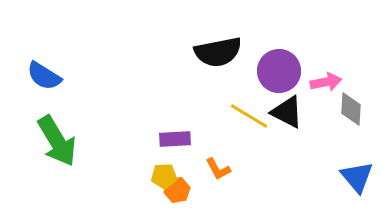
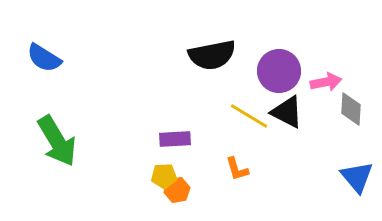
black semicircle: moved 6 px left, 3 px down
blue semicircle: moved 18 px up
orange L-shape: moved 19 px right; rotated 12 degrees clockwise
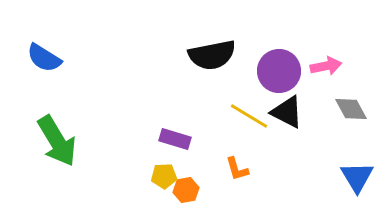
pink arrow: moved 16 px up
gray diamond: rotated 32 degrees counterclockwise
purple rectangle: rotated 20 degrees clockwise
blue triangle: rotated 9 degrees clockwise
orange hexagon: moved 9 px right
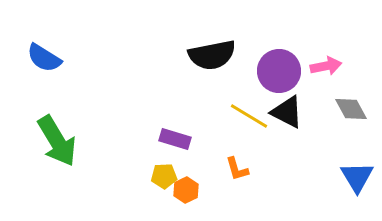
orange hexagon: rotated 15 degrees counterclockwise
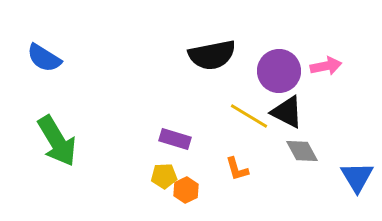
gray diamond: moved 49 px left, 42 px down
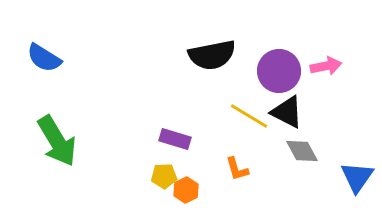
blue triangle: rotated 6 degrees clockwise
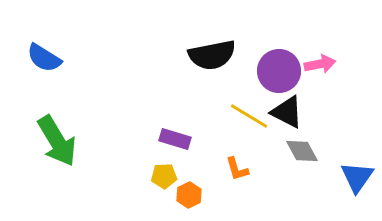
pink arrow: moved 6 px left, 2 px up
orange hexagon: moved 3 px right, 5 px down
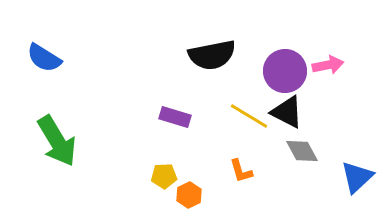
pink arrow: moved 8 px right, 1 px down
purple circle: moved 6 px right
purple rectangle: moved 22 px up
orange L-shape: moved 4 px right, 2 px down
blue triangle: rotated 12 degrees clockwise
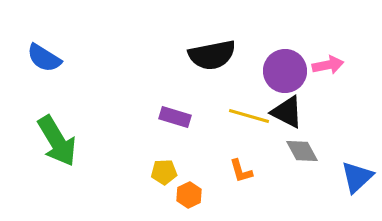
yellow line: rotated 15 degrees counterclockwise
yellow pentagon: moved 4 px up
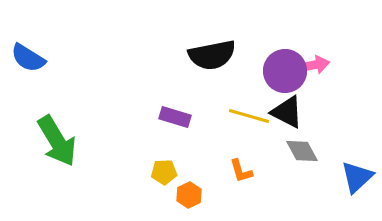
blue semicircle: moved 16 px left
pink arrow: moved 14 px left
